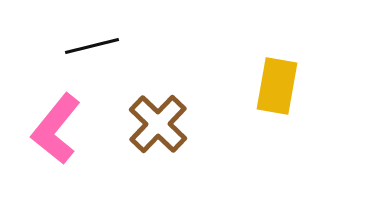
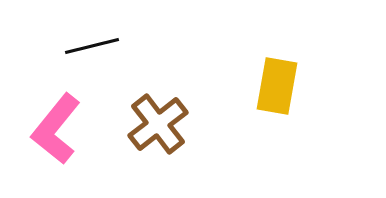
brown cross: rotated 8 degrees clockwise
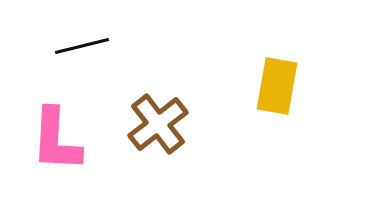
black line: moved 10 px left
pink L-shape: moved 11 px down; rotated 36 degrees counterclockwise
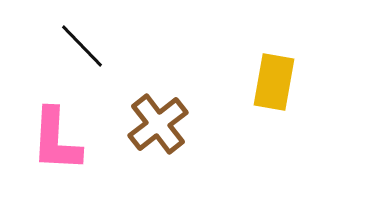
black line: rotated 60 degrees clockwise
yellow rectangle: moved 3 px left, 4 px up
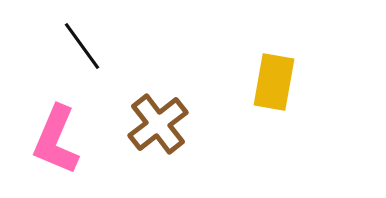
black line: rotated 8 degrees clockwise
pink L-shape: rotated 20 degrees clockwise
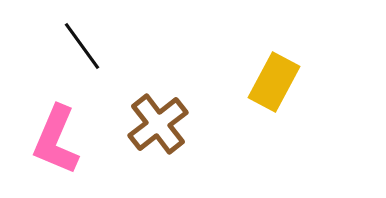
yellow rectangle: rotated 18 degrees clockwise
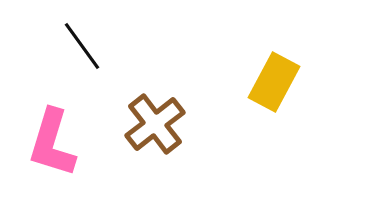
brown cross: moved 3 px left
pink L-shape: moved 4 px left, 3 px down; rotated 6 degrees counterclockwise
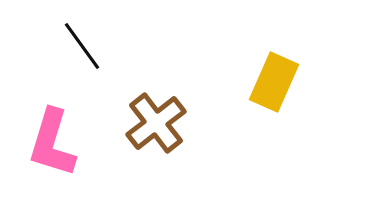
yellow rectangle: rotated 4 degrees counterclockwise
brown cross: moved 1 px right, 1 px up
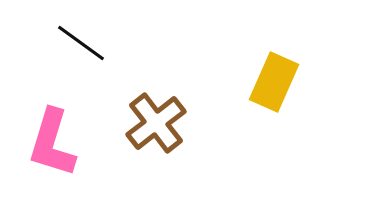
black line: moved 1 px left, 3 px up; rotated 18 degrees counterclockwise
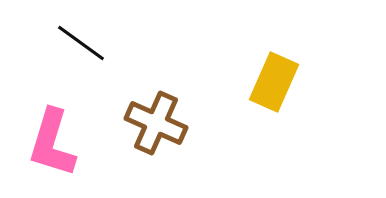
brown cross: rotated 28 degrees counterclockwise
